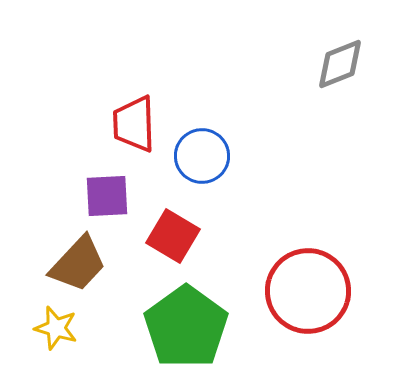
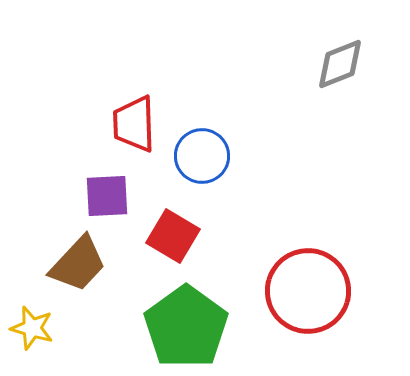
yellow star: moved 24 px left
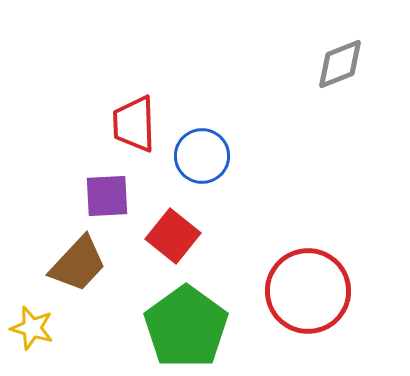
red square: rotated 8 degrees clockwise
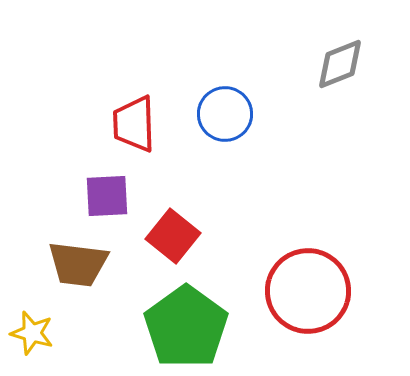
blue circle: moved 23 px right, 42 px up
brown trapezoid: rotated 54 degrees clockwise
yellow star: moved 5 px down
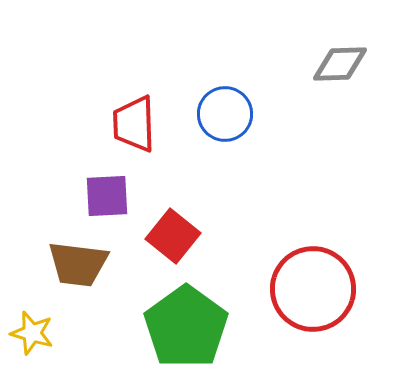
gray diamond: rotated 20 degrees clockwise
red circle: moved 5 px right, 2 px up
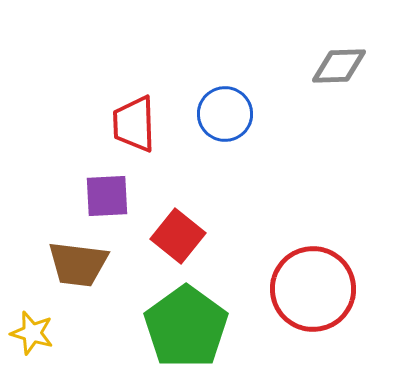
gray diamond: moved 1 px left, 2 px down
red square: moved 5 px right
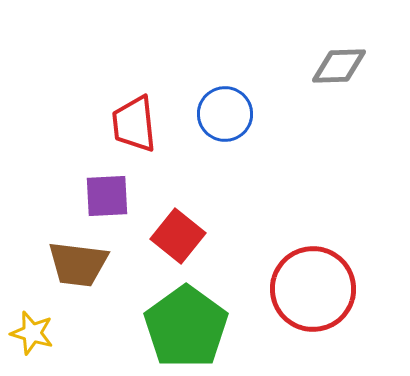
red trapezoid: rotated 4 degrees counterclockwise
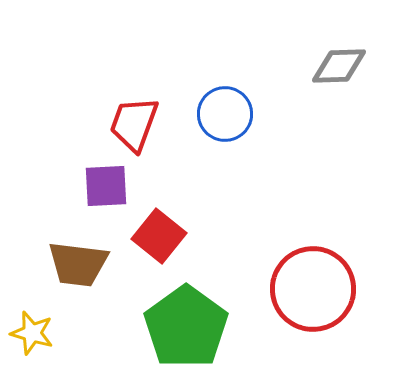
red trapezoid: rotated 26 degrees clockwise
purple square: moved 1 px left, 10 px up
red square: moved 19 px left
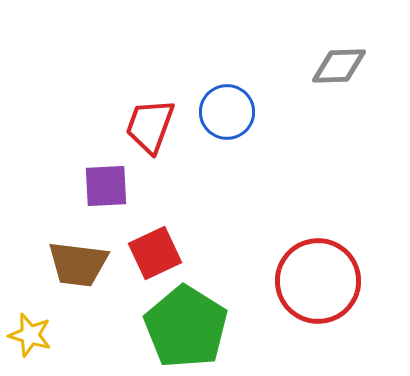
blue circle: moved 2 px right, 2 px up
red trapezoid: moved 16 px right, 2 px down
red square: moved 4 px left, 17 px down; rotated 26 degrees clockwise
red circle: moved 5 px right, 8 px up
green pentagon: rotated 4 degrees counterclockwise
yellow star: moved 2 px left, 2 px down
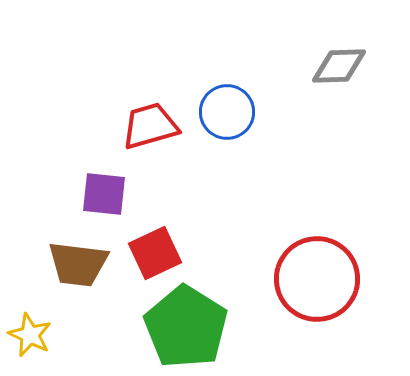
red trapezoid: rotated 54 degrees clockwise
purple square: moved 2 px left, 8 px down; rotated 9 degrees clockwise
red circle: moved 1 px left, 2 px up
yellow star: rotated 9 degrees clockwise
